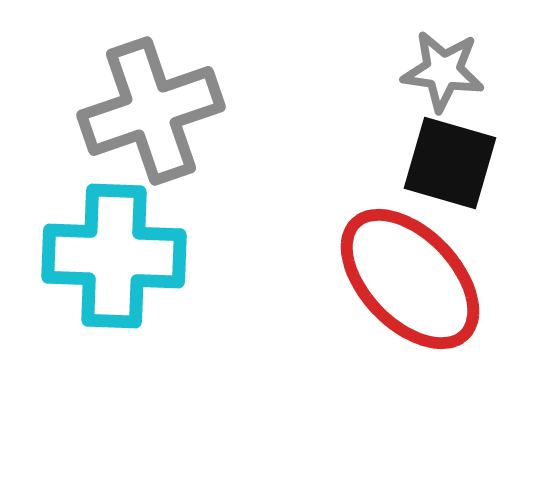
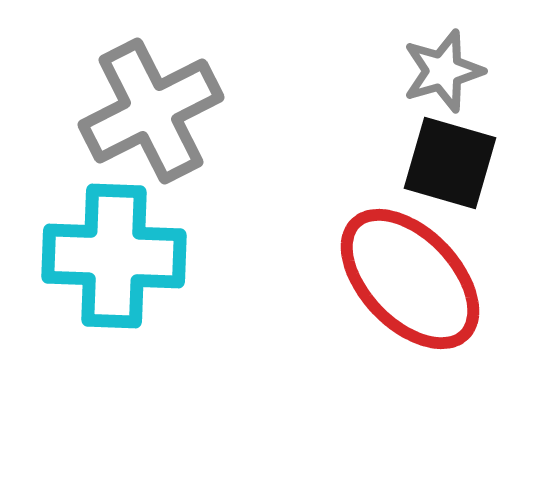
gray star: rotated 24 degrees counterclockwise
gray cross: rotated 8 degrees counterclockwise
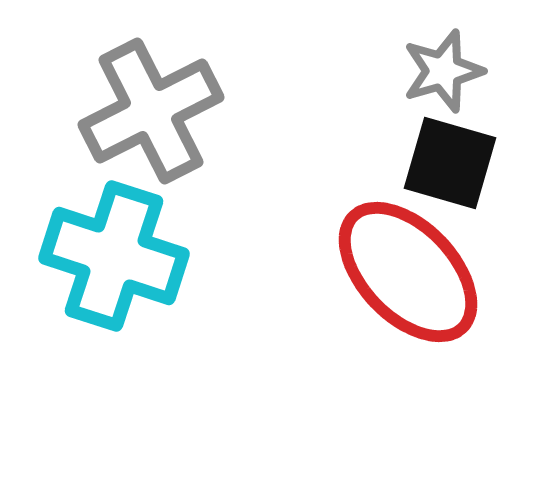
cyan cross: rotated 16 degrees clockwise
red ellipse: moved 2 px left, 7 px up
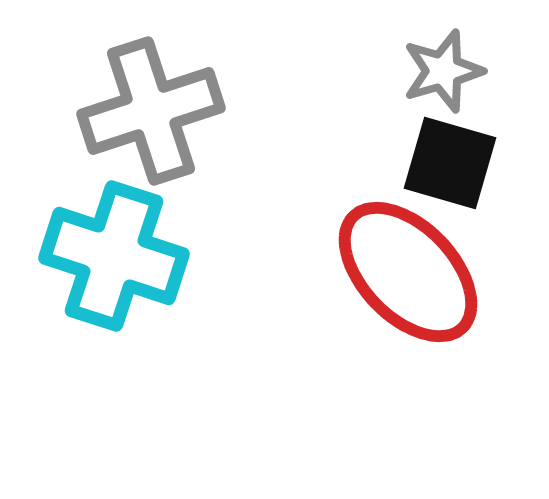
gray cross: rotated 9 degrees clockwise
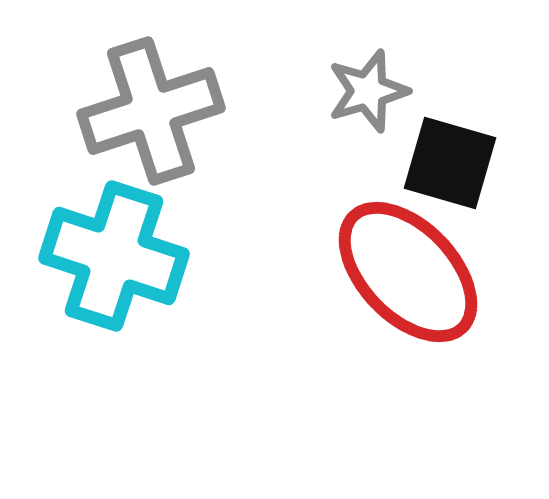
gray star: moved 75 px left, 20 px down
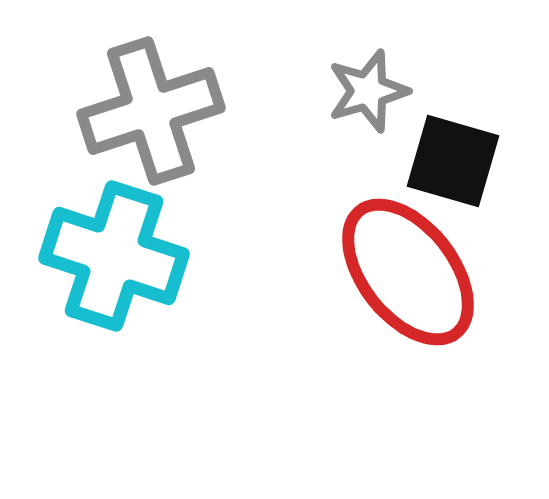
black square: moved 3 px right, 2 px up
red ellipse: rotated 6 degrees clockwise
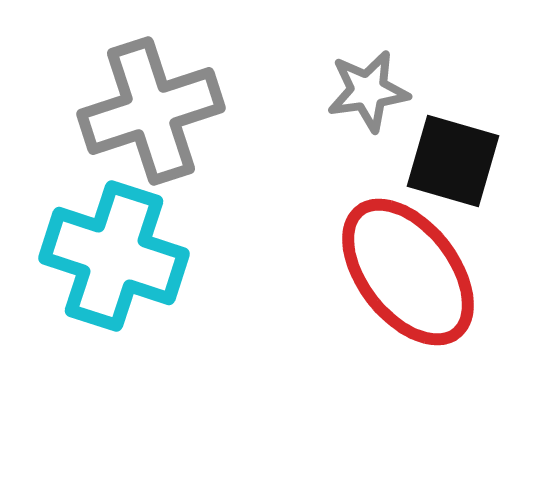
gray star: rotated 8 degrees clockwise
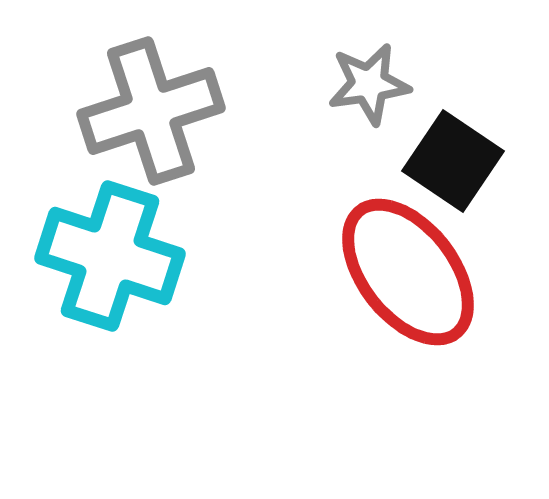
gray star: moved 1 px right, 7 px up
black square: rotated 18 degrees clockwise
cyan cross: moved 4 px left
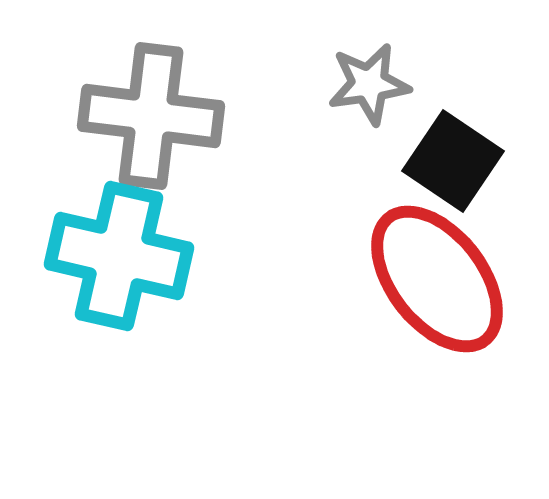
gray cross: moved 5 px down; rotated 25 degrees clockwise
cyan cross: moved 9 px right; rotated 5 degrees counterclockwise
red ellipse: moved 29 px right, 7 px down
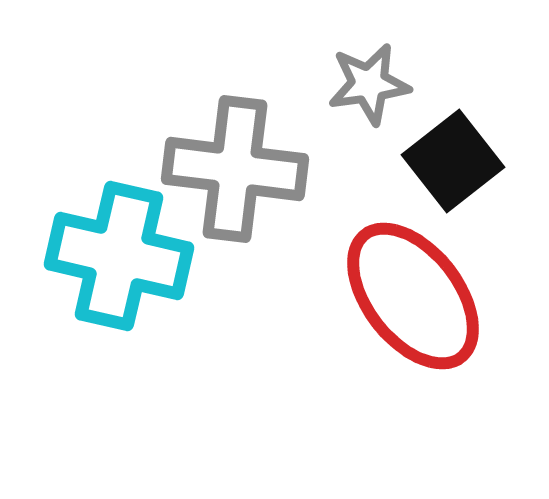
gray cross: moved 84 px right, 53 px down
black square: rotated 18 degrees clockwise
red ellipse: moved 24 px left, 17 px down
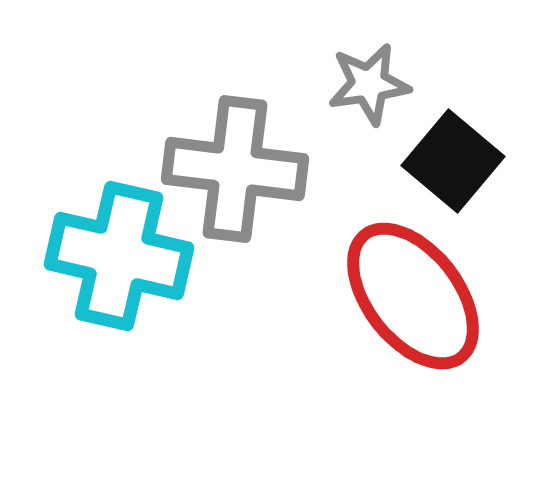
black square: rotated 12 degrees counterclockwise
